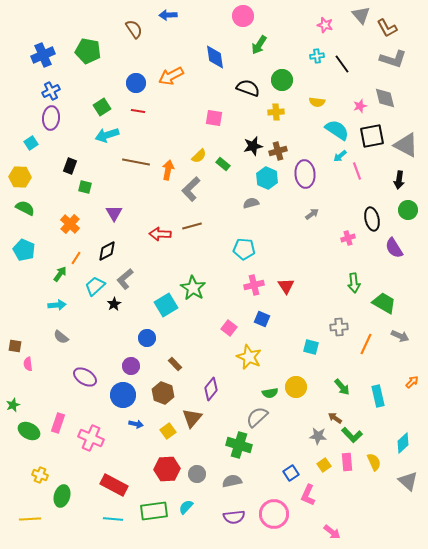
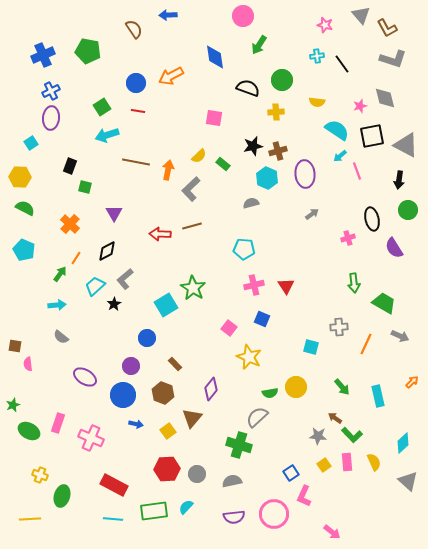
pink L-shape at (308, 495): moved 4 px left, 1 px down
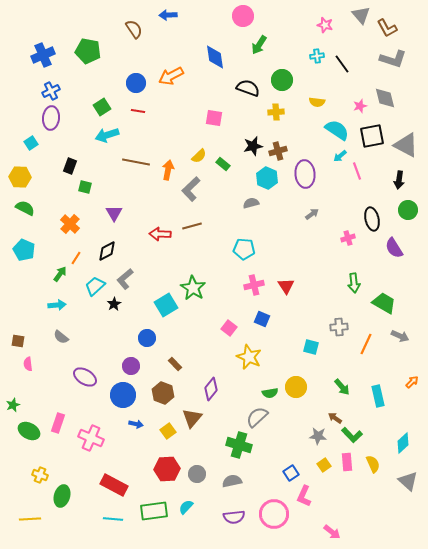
brown square at (15, 346): moved 3 px right, 5 px up
yellow semicircle at (374, 462): moved 1 px left, 2 px down
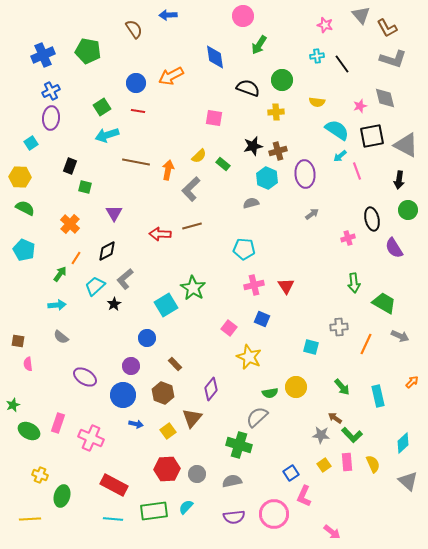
gray star at (318, 436): moved 3 px right, 1 px up
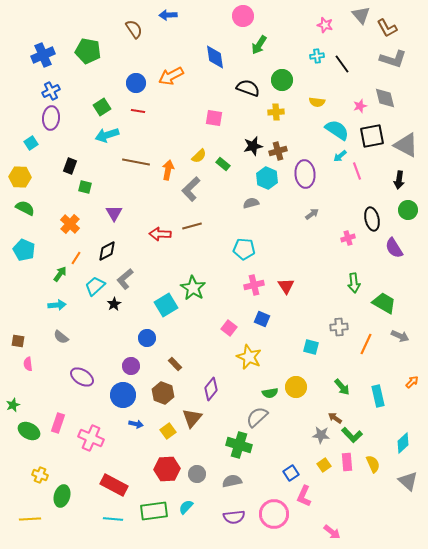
purple ellipse at (85, 377): moved 3 px left
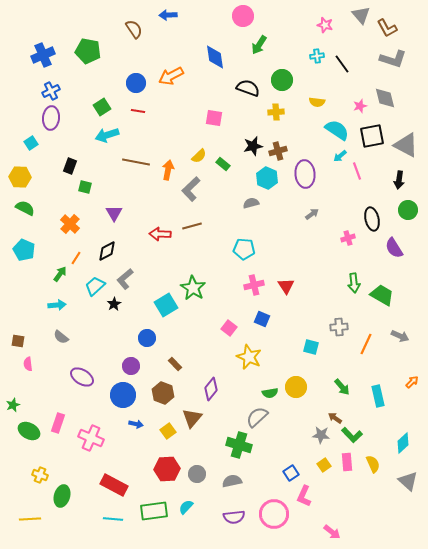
green trapezoid at (384, 303): moved 2 px left, 8 px up
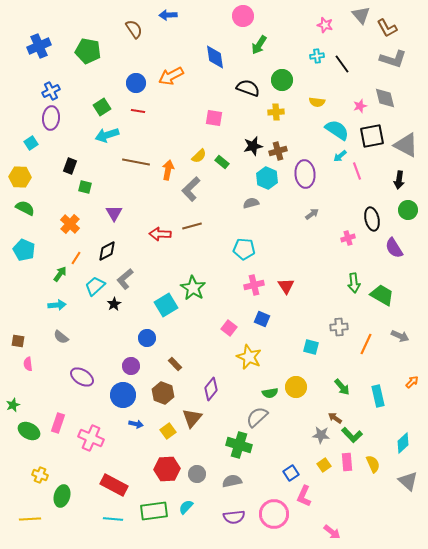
blue cross at (43, 55): moved 4 px left, 9 px up
green rectangle at (223, 164): moved 1 px left, 2 px up
